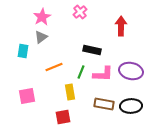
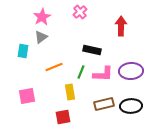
purple ellipse: rotated 15 degrees counterclockwise
brown rectangle: rotated 24 degrees counterclockwise
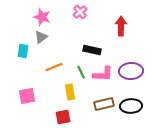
pink star: rotated 24 degrees counterclockwise
green line: rotated 48 degrees counterclockwise
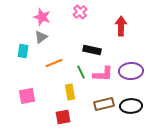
orange line: moved 4 px up
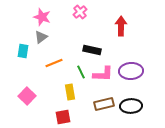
pink square: rotated 36 degrees counterclockwise
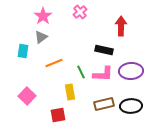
pink star: moved 1 px right, 1 px up; rotated 18 degrees clockwise
black rectangle: moved 12 px right
red square: moved 5 px left, 2 px up
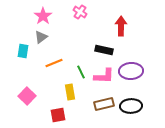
pink cross: rotated 16 degrees counterclockwise
pink L-shape: moved 1 px right, 2 px down
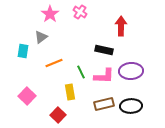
pink star: moved 7 px right, 2 px up
red square: rotated 35 degrees counterclockwise
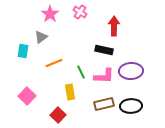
red arrow: moved 7 px left
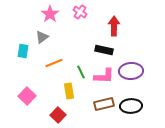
gray triangle: moved 1 px right
yellow rectangle: moved 1 px left, 1 px up
